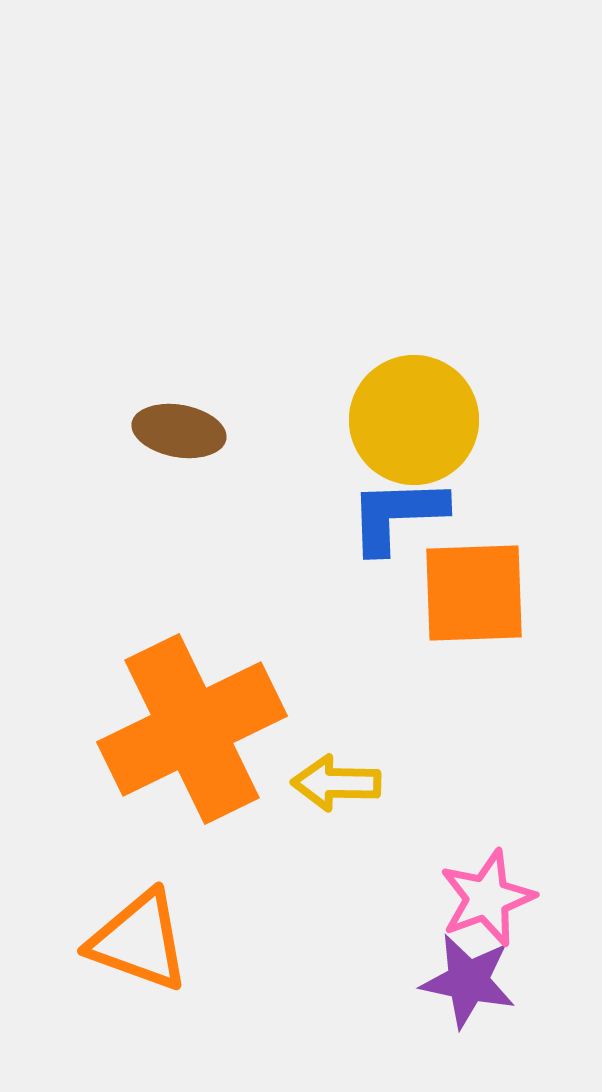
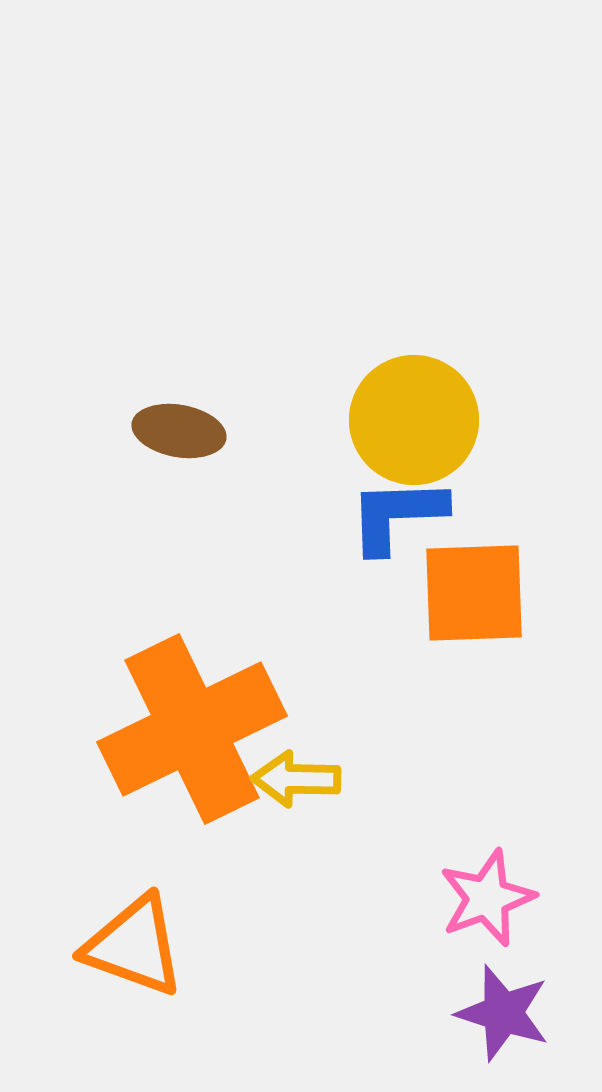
yellow arrow: moved 40 px left, 4 px up
orange triangle: moved 5 px left, 5 px down
purple star: moved 35 px right, 32 px down; rotated 6 degrees clockwise
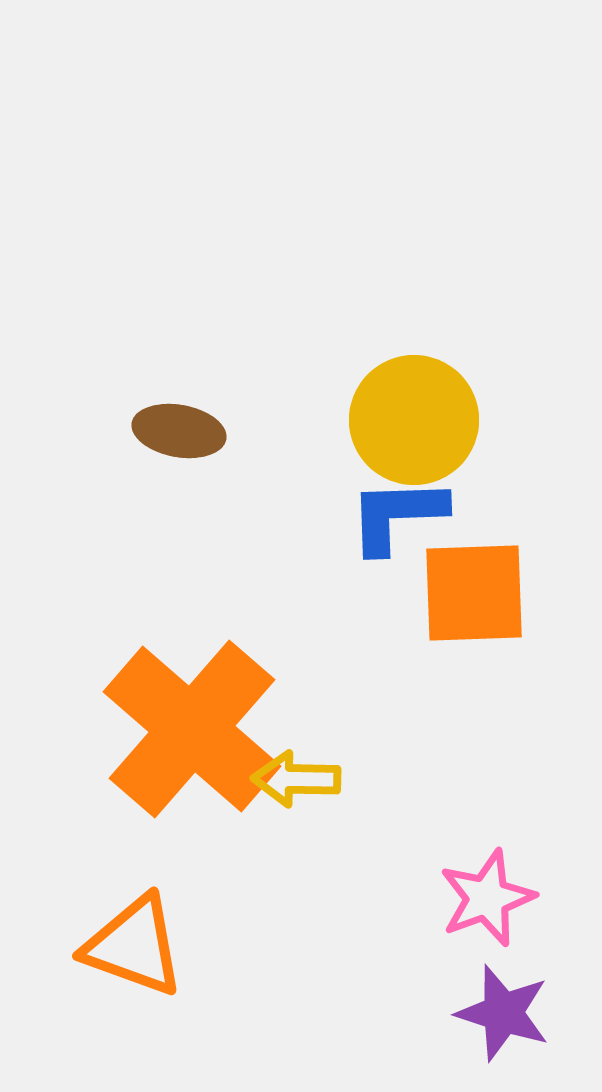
orange cross: rotated 23 degrees counterclockwise
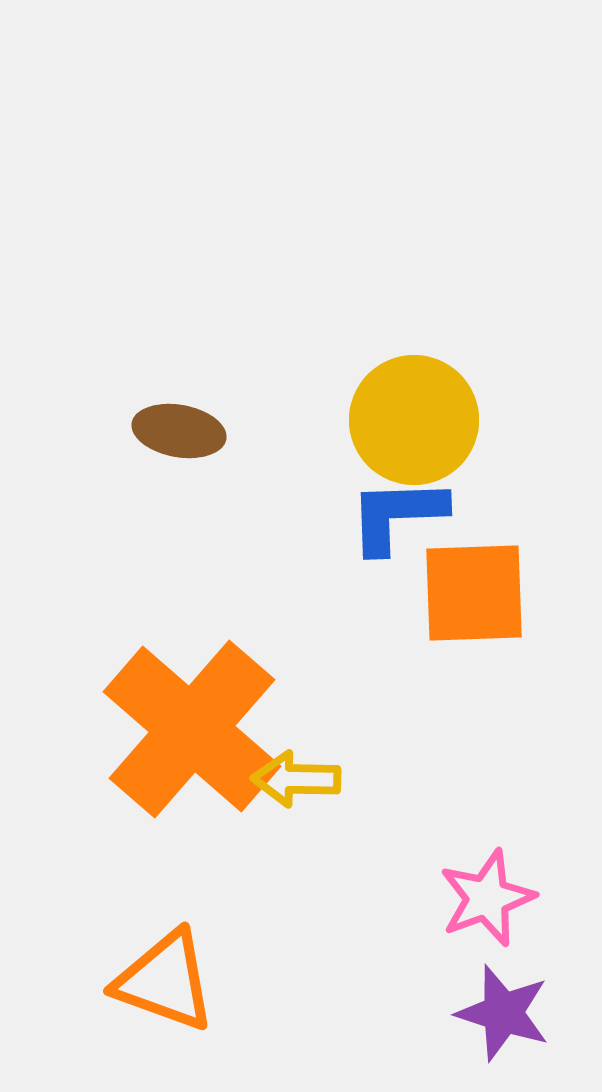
orange triangle: moved 31 px right, 35 px down
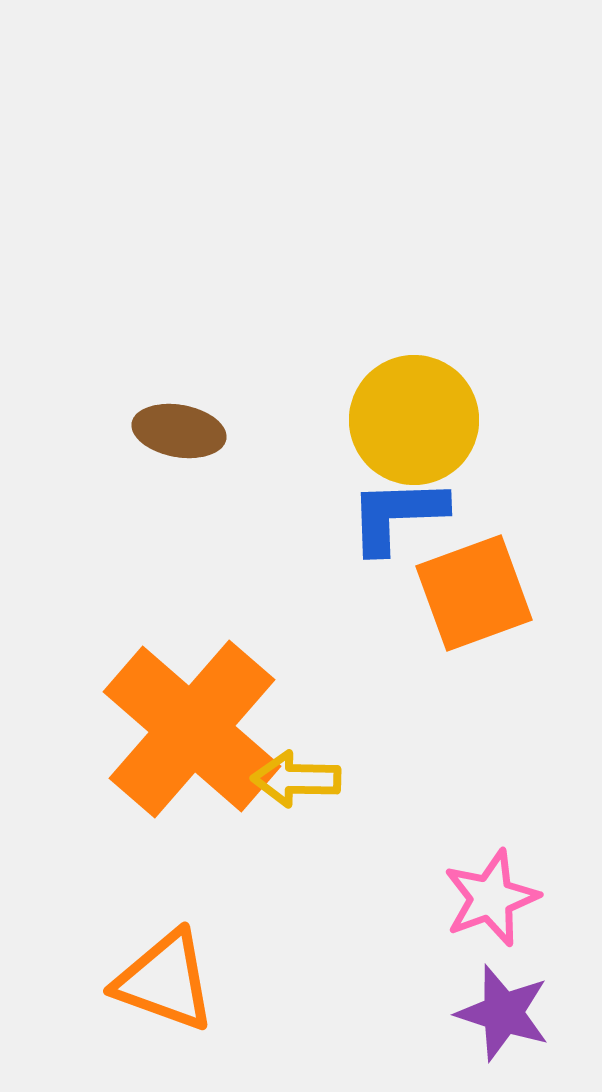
orange square: rotated 18 degrees counterclockwise
pink star: moved 4 px right
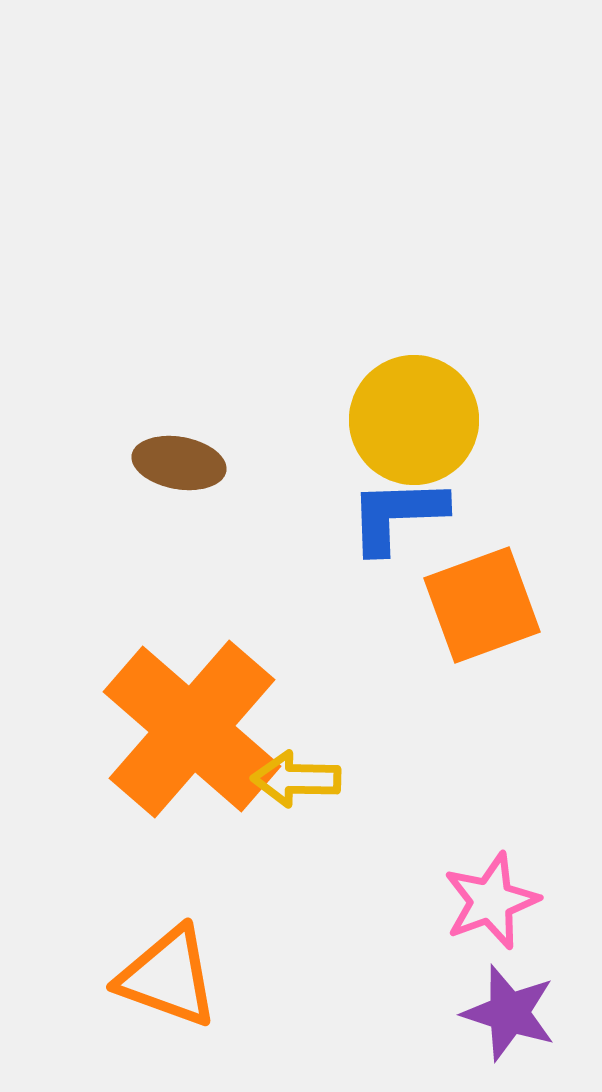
brown ellipse: moved 32 px down
orange square: moved 8 px right, 12 px down
pink star: moved 3 px down
orange triangle: moved 3 px right, 4 px up
purple star: moved 6 px right
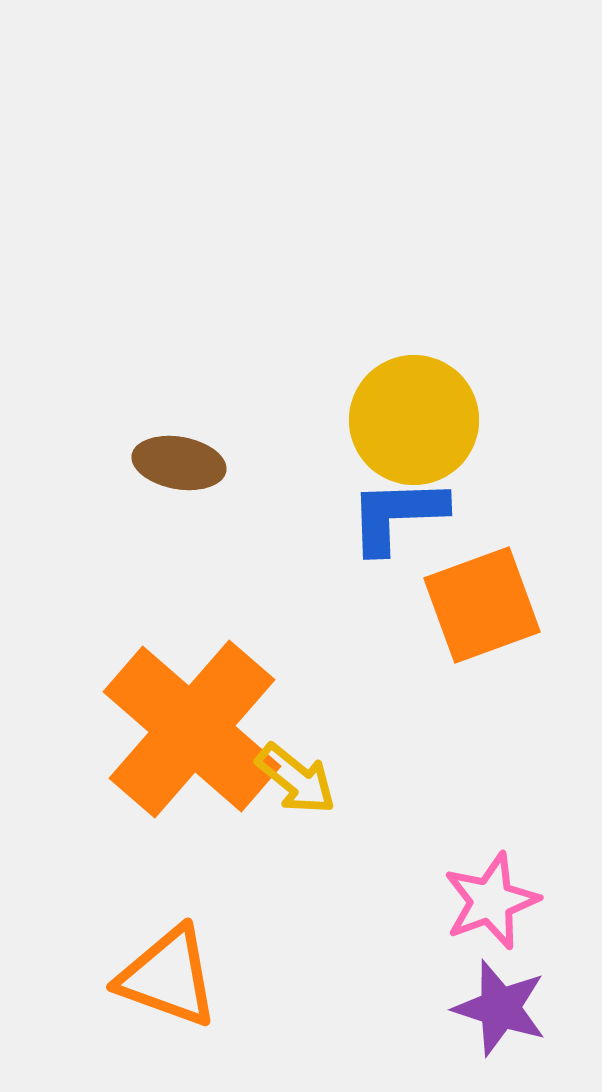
yellow arrow: rotated 142 degrees counterclockwise
purple star: moved 9 px left, 5 px up
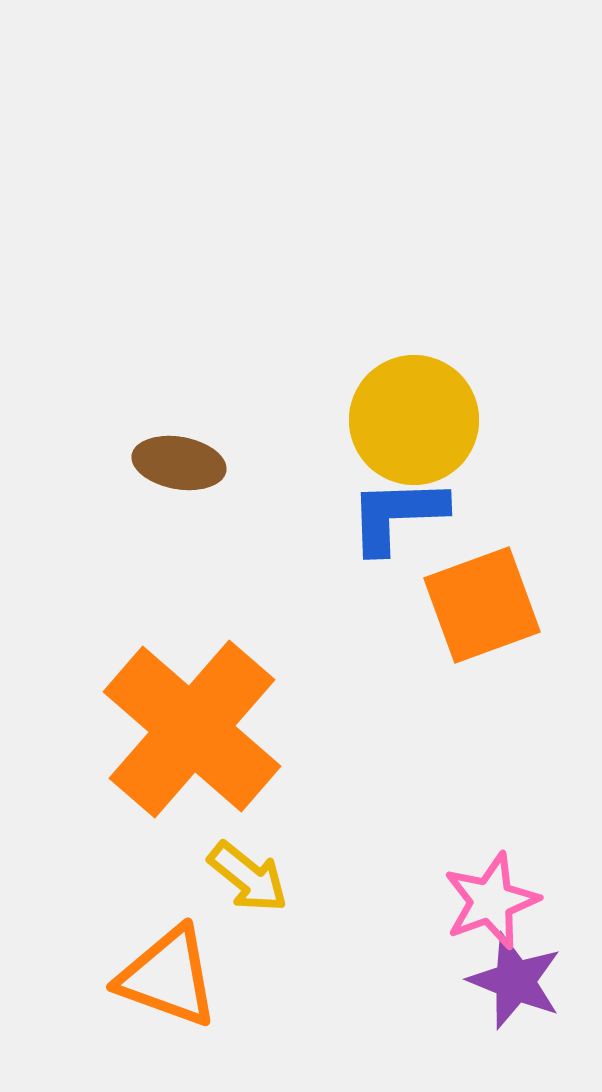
yellow arrow: moved 48 px left, 98 px down
purple star: moved 15 px right, 27 px up; rotated 4 degrees clockwise
